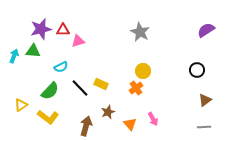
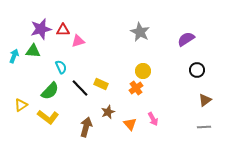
purple semicircle: moved 20 px left, 9 px down
cyan semicircle: rotated 88 degrees counterclockwise
brown arrow: moved 1 px down
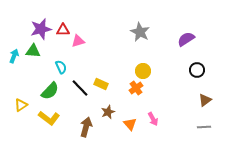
yellow L-shape: moved 1 px right, 1 px down
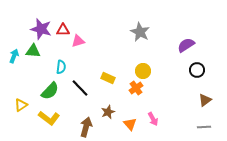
purple star: rotated 30 degrees clockwise
purple semicircle: moved 6 px down
cyan semicircle: rotated 32 degrees clockwise
yellow rectangle: moved 7 px right, 6 px up
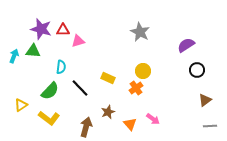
pink arrow: rotated 24 degrees counterclockwise
gray line: moved 6 px right, 1 px up
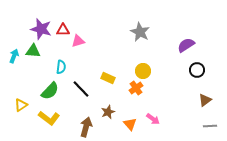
black line: moved 1 px right, 1 px down
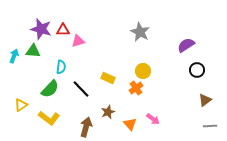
green semicircle: moved 2 px up
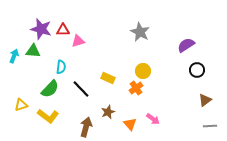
yellow triangle: rotated 16 degrees clockwise
yellow L-shape: moved 1 px left, 2 px up
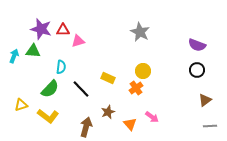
purple semicircle: moved 11 px right; rotated 126 degrees counterclockwise
pink arrow: moved 1 px left, 2 px up
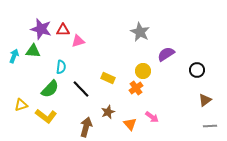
purple semicircle: moved 31 px left, 9 px down; rotated 126 degrees clockwise
yellow L-shape: moved 2 px left
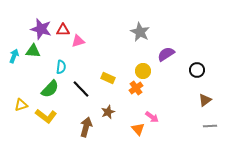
orange triangle: moved 8 px right, 5 px down
